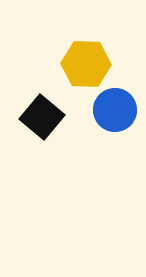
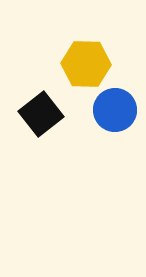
black square: moved 1 px left, 3 px up; rotated 12 degrees clockwise
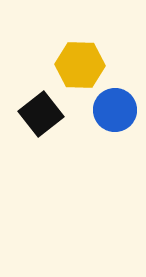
yellow hexagon: moved 6 px left, 1 px down
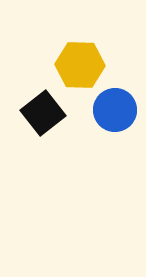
black square: moved 2 px right, 1 px up
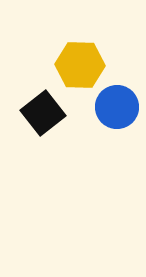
blue circle: moved 2 px right, 3 px up
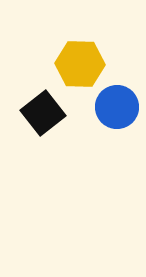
yellow hexagon: moved 1 px up
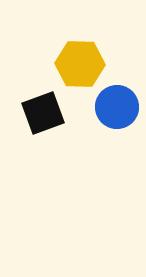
black square: rotated 18 degrees clockwise
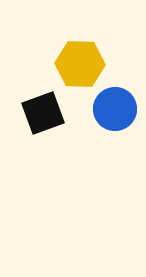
blue circle: moved 2 px left, 2 px down
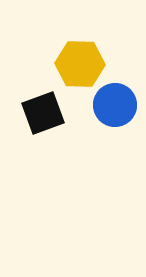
blue circle: moved 4 px up
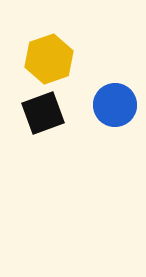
yellow hexagon: moved 31 px left, 5 px up; rotated 21 degrees counterclockwise
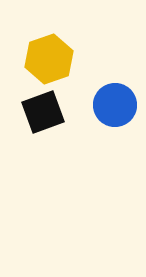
black square: moved 1 px up
